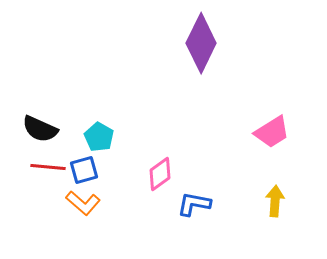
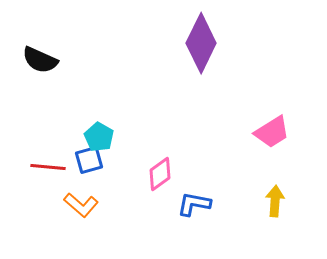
black semicircle: moved 69 px up
blue square: moved 5 px right, 10 px up
orange L-shape: moved 2 px left, 2 px down
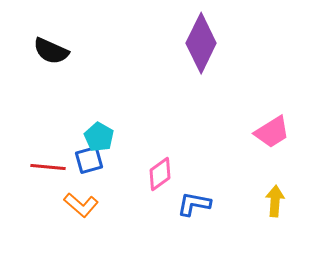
black semicircle: moved 11 px right, 9 px up
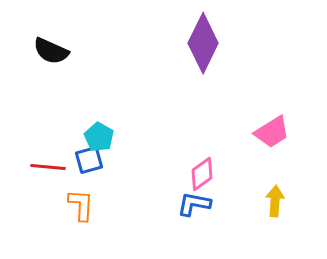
purple diamond: moved 2 px right
pink diamond: moved 42 px right
orange L-shape: rotated 128 degrees counterclockwise
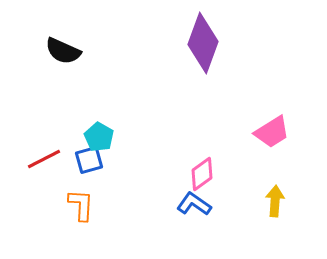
purple diamond: rotated 6 degrees counterclockwise
black semicircle: moved 12 px right
red line: moved 4 px left, 8 px up; rotated 32 degrees counterclockwise
blue L-shape: rotated 24 degrees clockwise
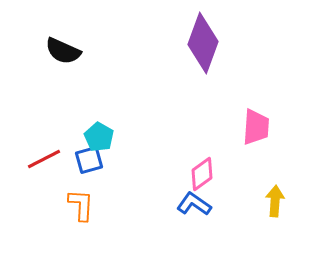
pink trapezoid: moved 16 px left, 5 px up; rotated 54 degrees counterclockwise
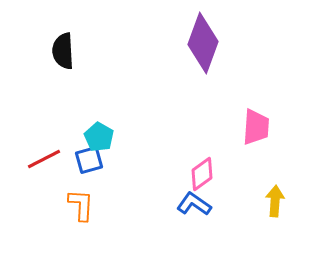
black semicircle: rotated 63 degrees clockwise
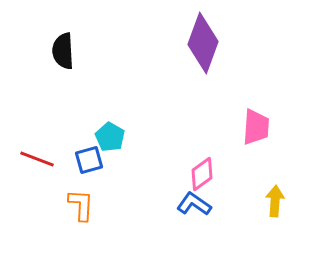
cyan pentagon: moved 11 px right
red line: moved 7 px left; rotated 48 degrees clockwise
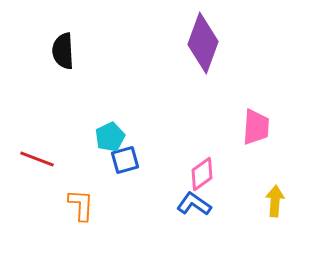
cyan pentagon: rotated 16 degrees clockwise
blue square: moved 36 px right
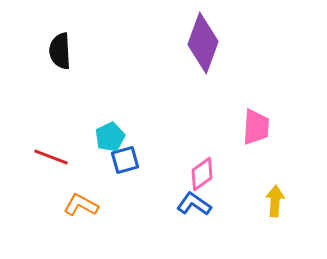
black semicircle: moved 3 px left
red line: moved 14 px right, 2 px up
orange L-shape: rotated 64 degrees counterclockwise
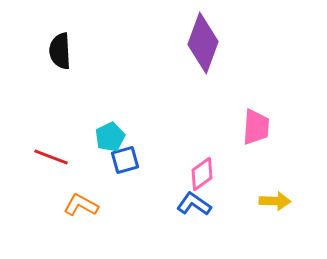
yellow arrow: rotated 88 degrees clockwise
